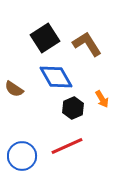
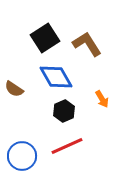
black hexagon: moved 9 px left, 3 px down
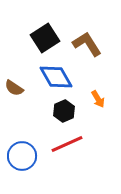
brown semicircle: moved 1 px up
orange arrow: moved 4 px left
red line: moved 2 px up
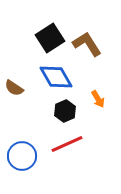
black square: moved 5 px right
black hexagon: moved 1 px right
